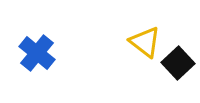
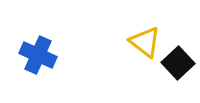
blue cross: moved 1 px right, 2 px down; rotated 15 degrees counterclockwise
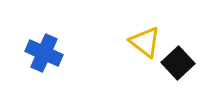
blue cross: moved 6 px right, 2 px up
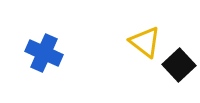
black square: moved 1 px right, 2 px down
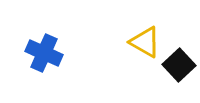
yellow triangle: rotated 8 degrees counterclockwise
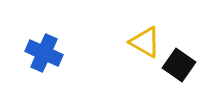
black square: rotated 12 degrees counterclockwise
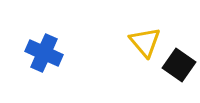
yellow triangle: rotated 20 degrees clockwise
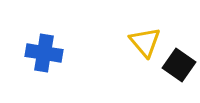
blue cross: rotated 15 degrees counterclockwise
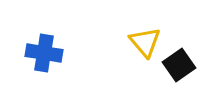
black square: rotated 20 degrees clockwise
